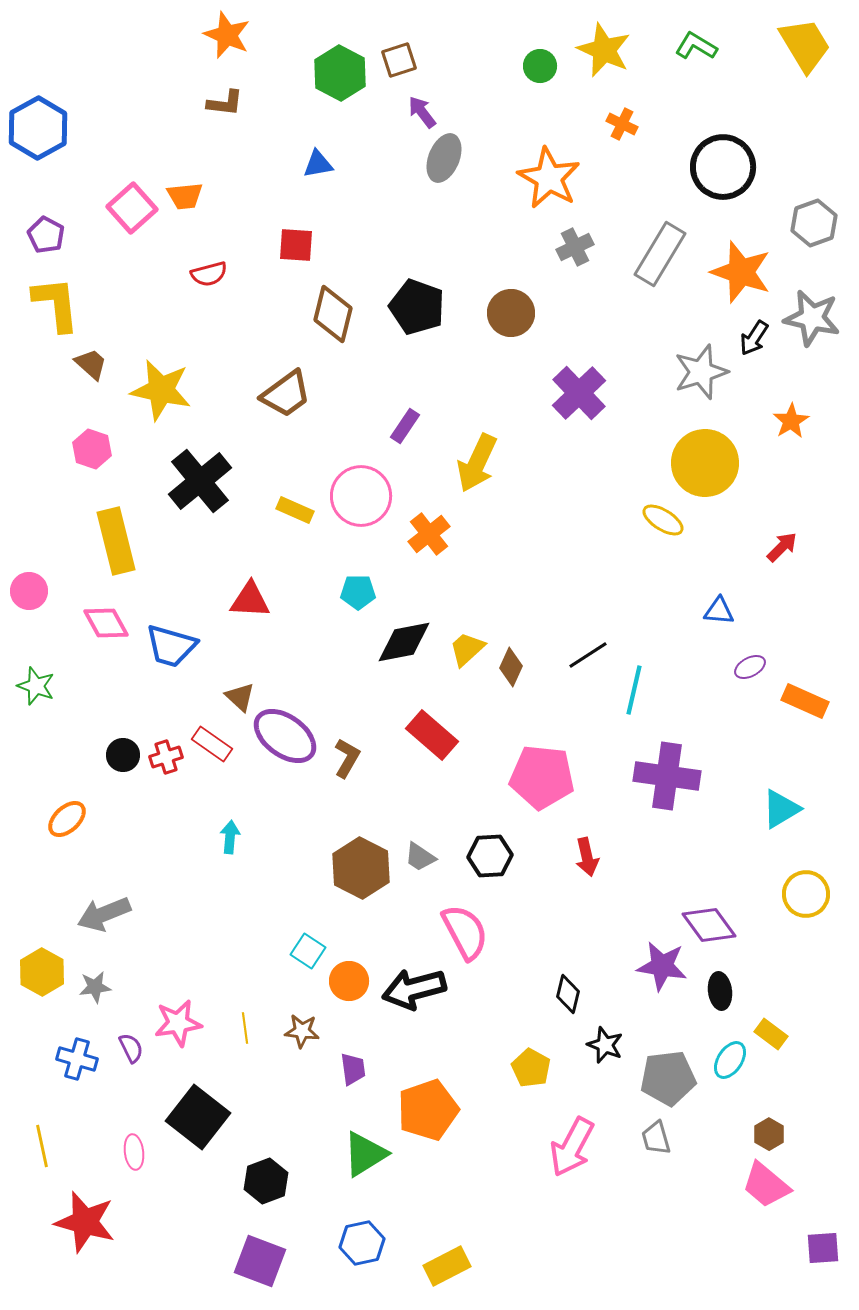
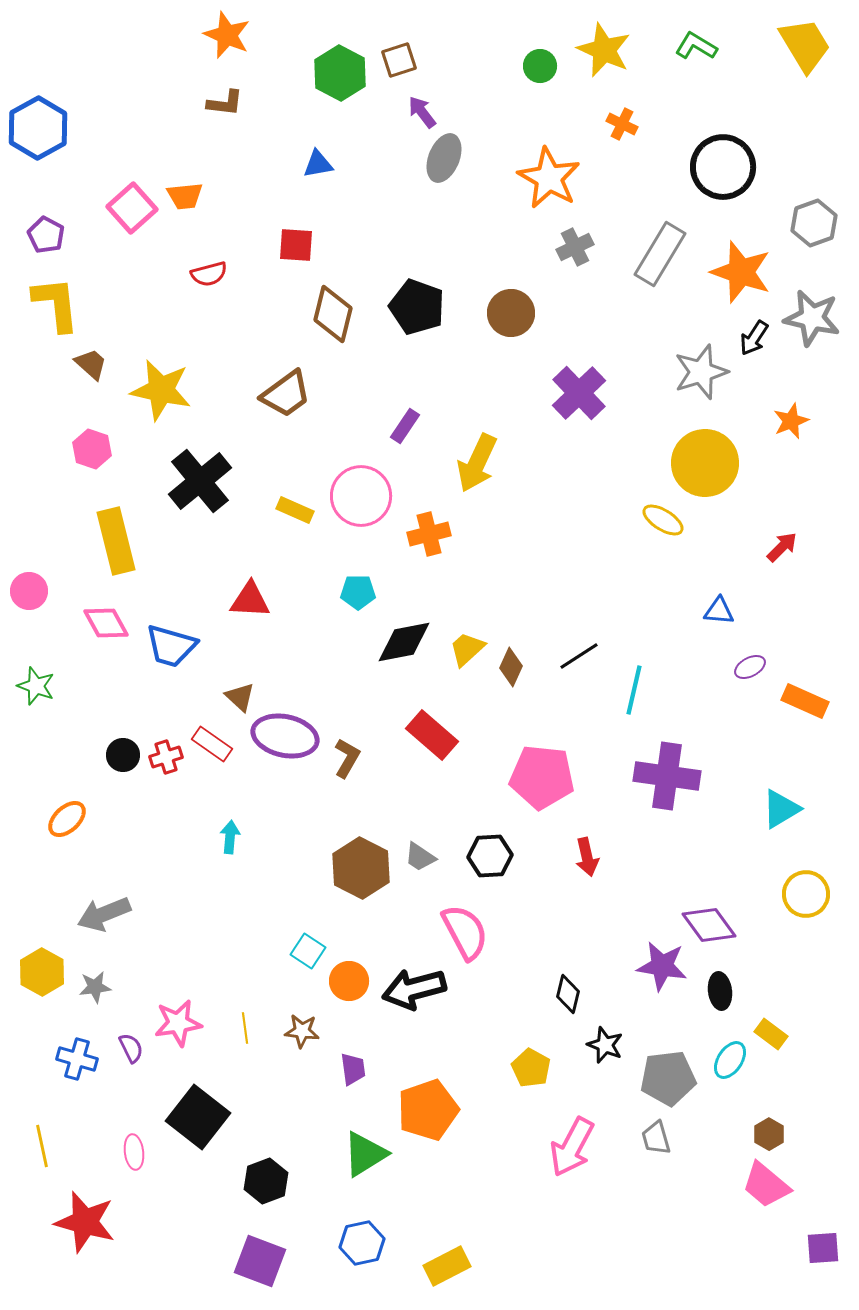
orange star at (791, 421): rotated 9 degrees clockwise
orange cross at (429, 534): rotated 24 degrees clockwise
black line at (588, 655): moved 9 px left, 1 px down
purple ellipse at (285, 736): rotated 24 degrees counterclockwise
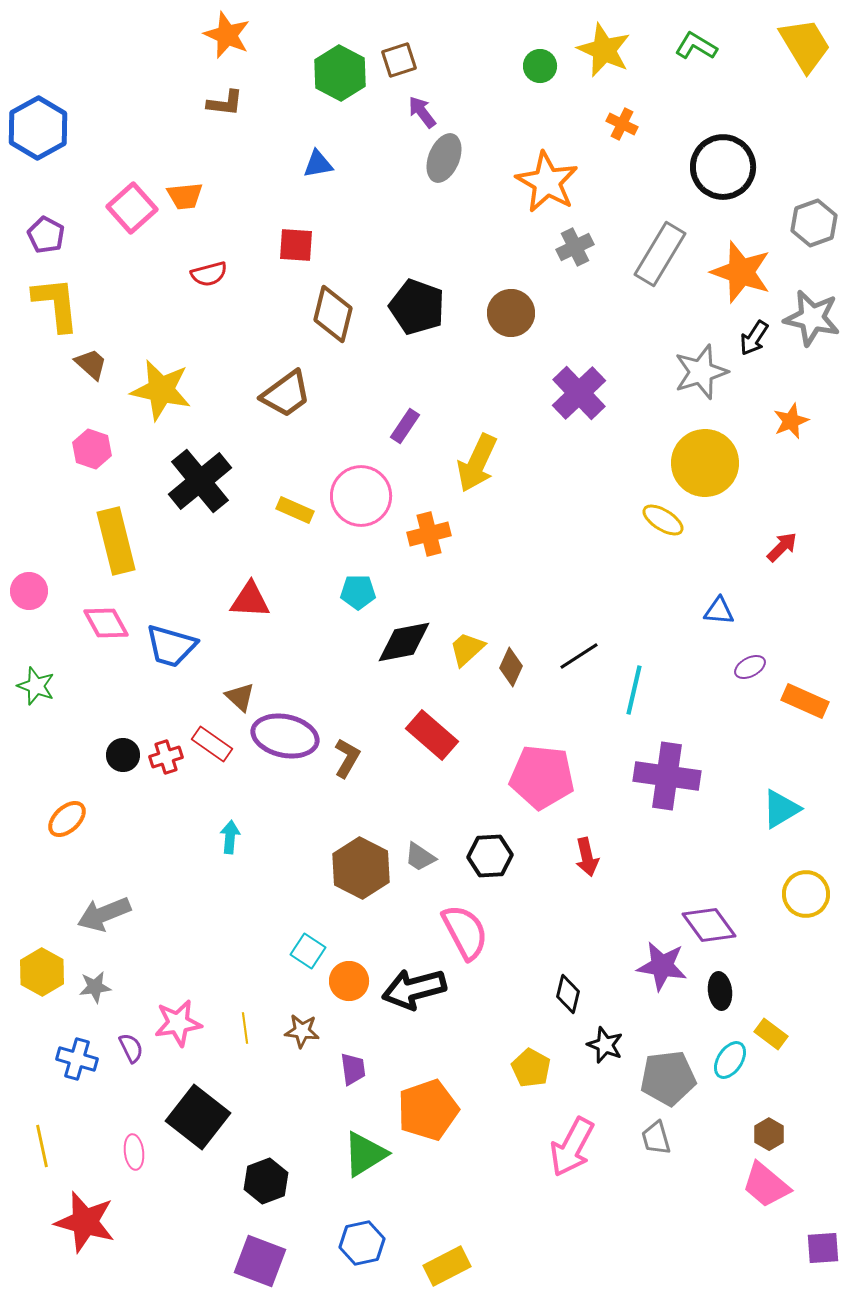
orange star at (549, 178): moved 2 px left, 4 px down
